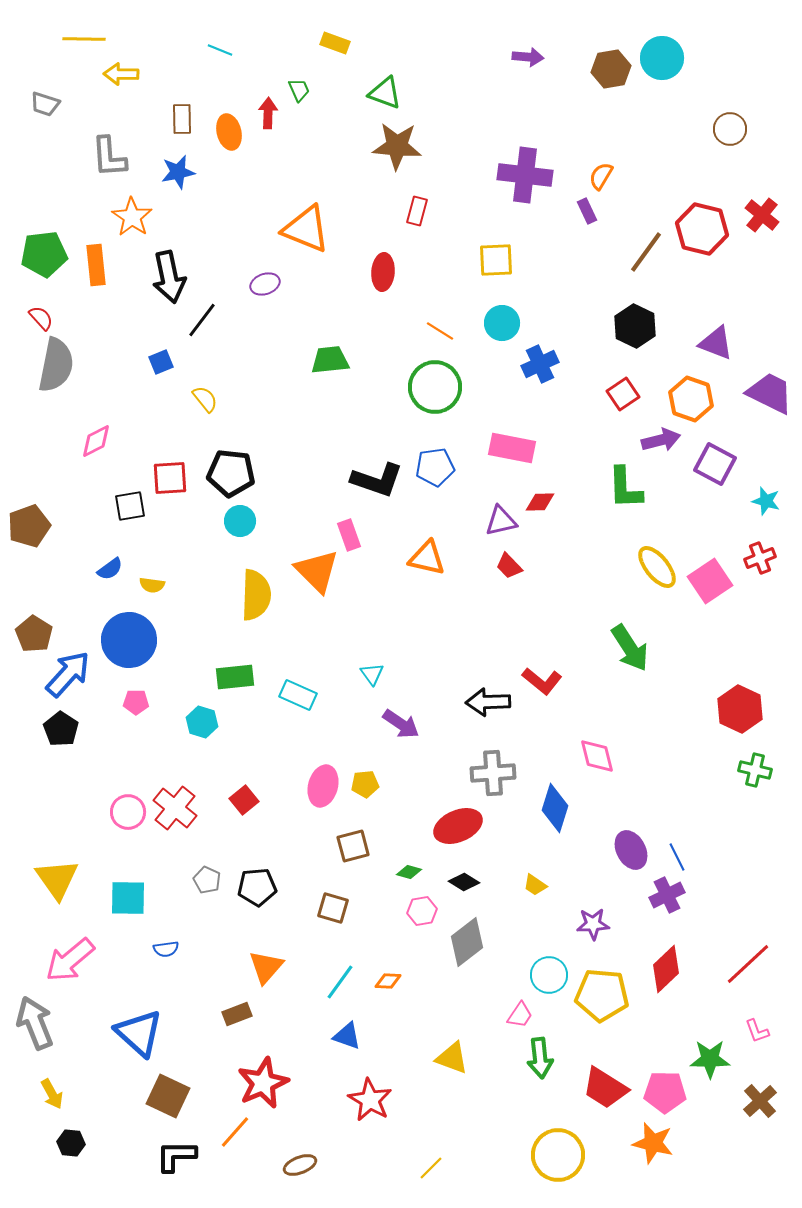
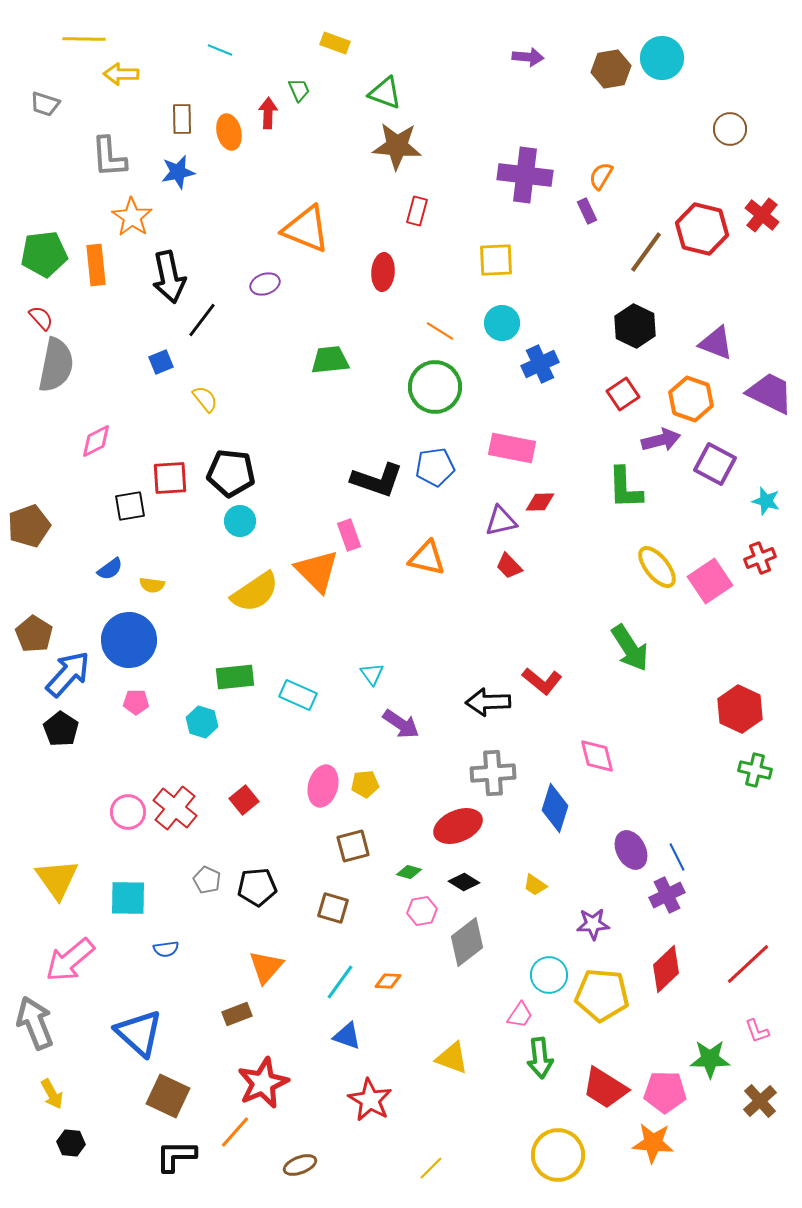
yellow semicircle at (256, 595): moved 1 px left, 3 px up; rotated 54 degrees clockwise
orange star at (653, 1143): rotated 9 degrees counterclockwise
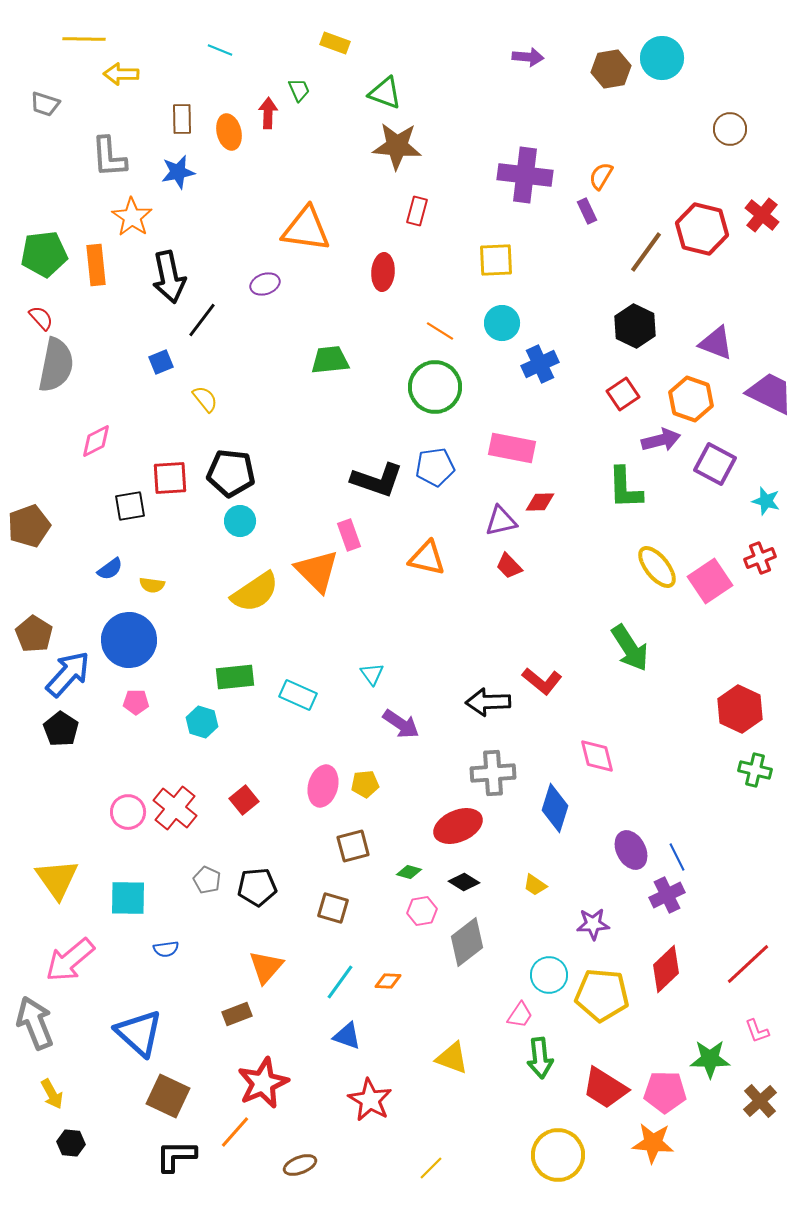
orange triangle at (306, 229): rotated 14 degrees counterclockwise
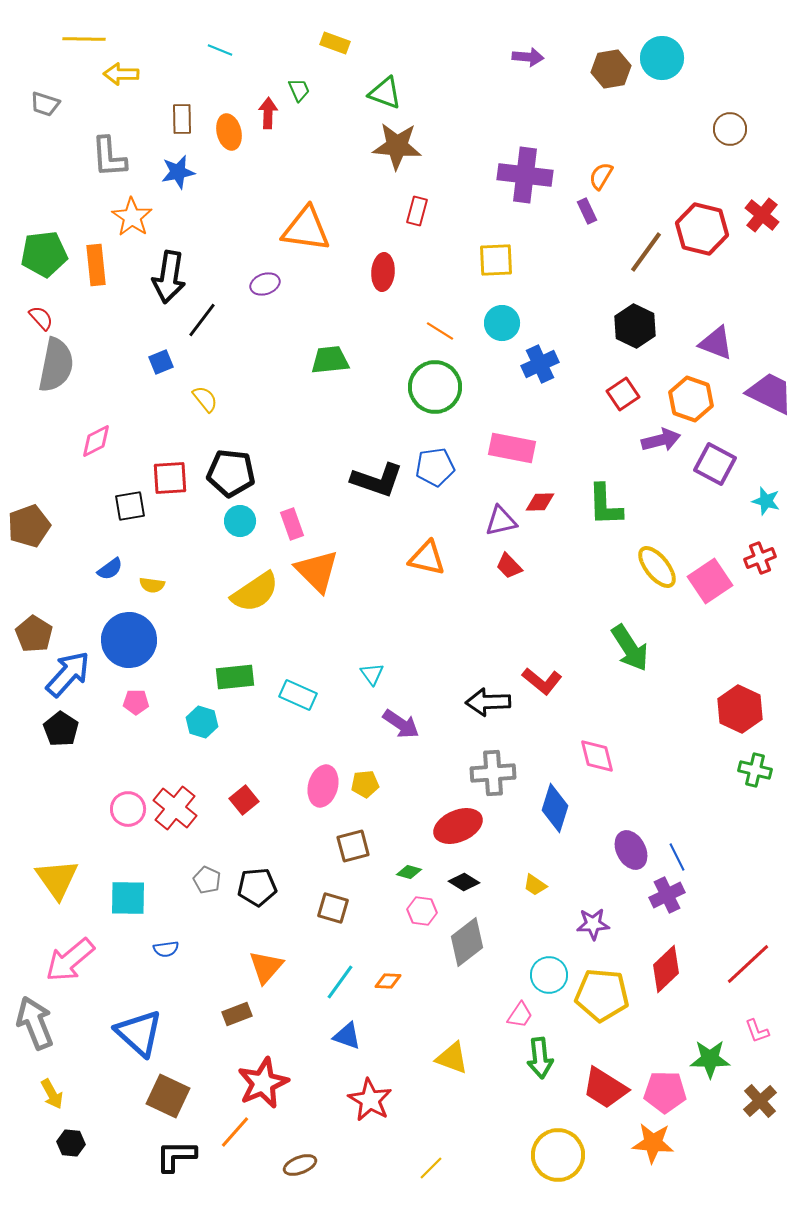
black arrow at (169, 277): rotated 21 degrees clockwise
green L-shape at (625, 488): moved 20 px left, 17 px down
pink rectangle at (349, 535): moved 57 px left, 11 px up
pink circle at (128, 812): moved 3 px up
pink hexagon at (422, 911): rotated 16 degrees clockwise
